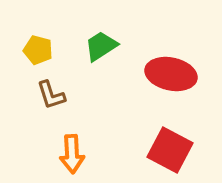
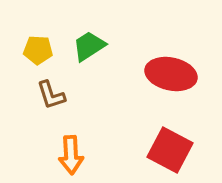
green trapezoid: moved 12 px left
yellow pentagon: rotated 12 degrees counterclockwise
orange arrow: moved 1 px left, 1 px down
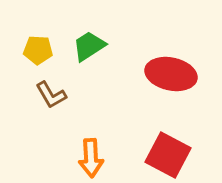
brown L-shape: rotated 12 degrees counterclockwise
red square: moved 2 px left, 5 px down
orange arrow: moved 20 px right, 3 px down
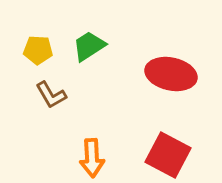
orange arrow: moved 1 px right
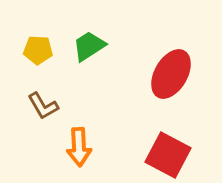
red ellipse: rotated 72 degrees counterclockwise
brown L-shape: moved 8 px left, 11 px down
orange arrow: moved 13 px left, 11 px up
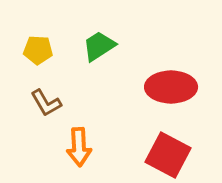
green trapezoid: moved 10 px right
red ellipse: moved 13 px down; rotated 60 degrees clockwise
brown L-shape: moved 3 px right, 3 px up
